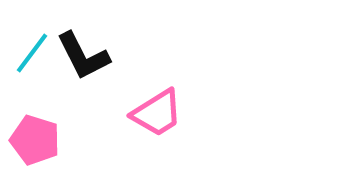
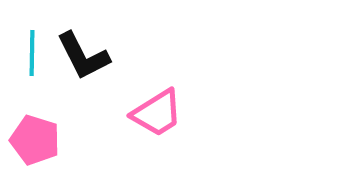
cyan line: rotated 36 degrees counterclockwise
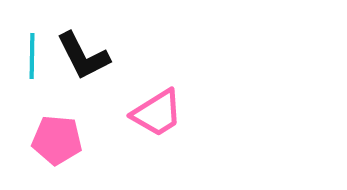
cyan line: moved 3 px down
pink pentagon: moved 22 px right; rotated 12 degrees counterclockwise
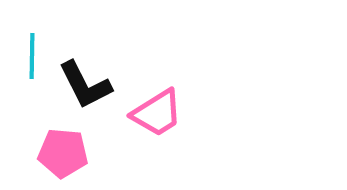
black L-shape: moved 2 px right, 29 px down
pink pentagon: moved 6 px right, 13 px down
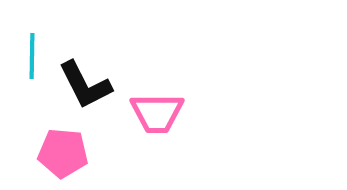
pink trapezoid: rotated 32 degrees clockwise
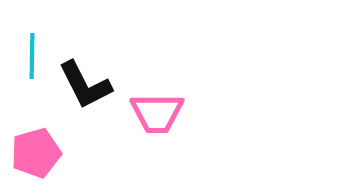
pink pentagon: moved 27 px left; rotated 21 degrees counterclockwise
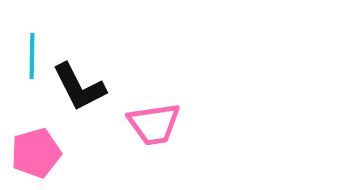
black L-shape: moved 6 px left, 2 px down
pink trapezoid: moved 3 px left, 11 px down; rotated 8 degrees counterclockwise
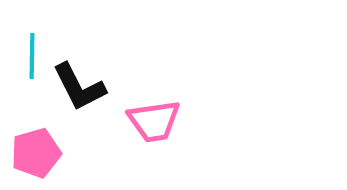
pink trapezoid: moved 3 px up
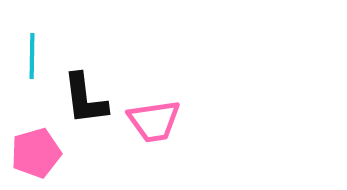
black L-shape: moved 6 px right, 12 px down; rotated 20 degrees clockwise
